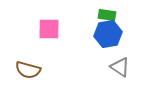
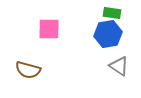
green rectangle: moved 5 px right, 2 px up
gray triangle: moved 1 px left, 1 px up
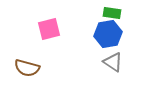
pink square: rotated 15 degrees counterclockwise
gray triangle: moved 6 px left, 4 px up
brown semicircle: moved 1 px left, 2 px up
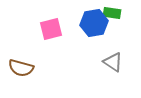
pink square: moved 2 px right
blue hexagon: moved 14 px left, 11 px up
brown semicircle: moved 6 px left
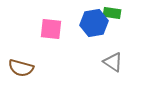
pink square: rotated 20 degrees clockwise
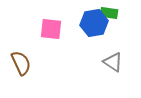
green rectangle: moved 3 px left
brown semicircle: moved 5 px up; rotated 130 degrees counterclockwise
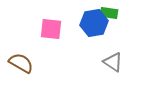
brown semicircle: rotated 35 degrees counterclockwise
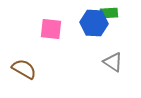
green rectangle: rotated 12 degrees counterclockwise
blue hexagon: rotated 12 degrees clockwise
brown semicircle: moved 3 px right, 6 px down
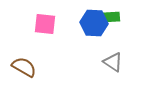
green rectangle: moved 2 px right, 4 px down
pink square: moved 6 px left, 5 px up
brown semicircle: moved 2 px up
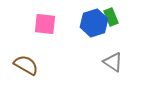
green rectangle: rotated 72 degrees clockwise
blue hexagon: rotated 20 degrees counterclockwise
brown semicircle: moved 2 px right, 2 px up
